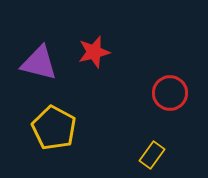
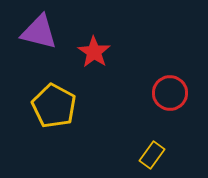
red star: rotated 24 degrees counterclockwise
purple triangle: moved 31 px up
yellow pentagon: moved 22 px up
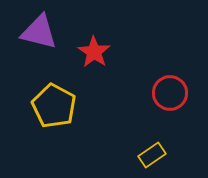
yellow rectangle: rotated 20 degrees clockwise
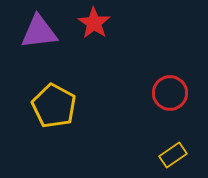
purple triangle: rotated 21 degrees counterclockwise
red star: moved 29 px up
yellow rectangle: moved 21 px right
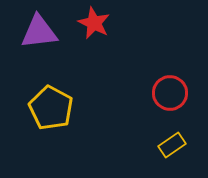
red star: rotated 8 degrees counterclockwise
yellow pentagon: moved 3 px left, 2 px down
yellow rectangle: moved 1 px left, 10 px up
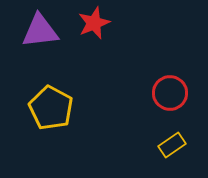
red star: rotated 24 degrees clockwise
purple triangle: moved 1 px right, 1 px up
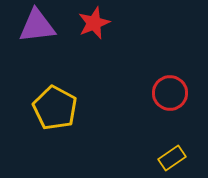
purple triangle: moved 3 px left, 5 px up
yellow pentagon: moved 4 px right
yellow rectangle: moved 13 px down
